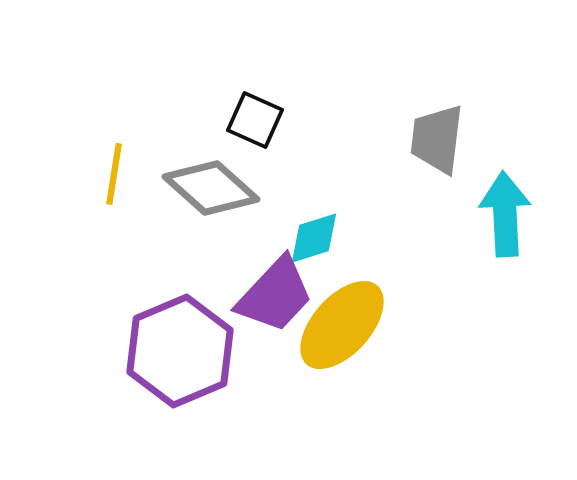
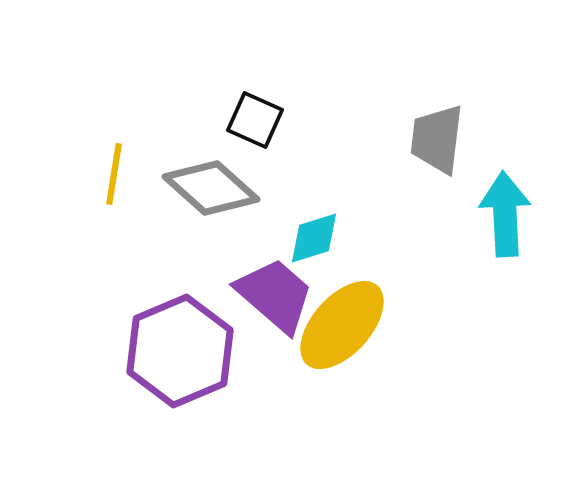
purple trapezoid: rotated 92 degrees counterclockwise
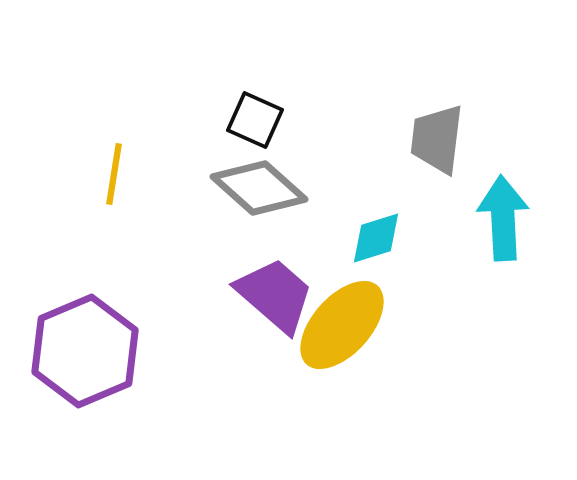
gray diamond: moved 48 px right
cyan arrow: moved 2 px left, 4 px down
cyan diamond: moved 62 px right
purple hexagon: moved 95 px left
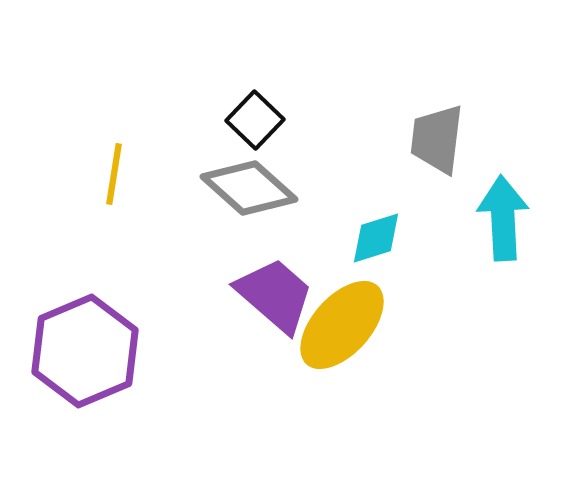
black square: rotated 20 degrees clockwise
gray diamond: moved 10 px left
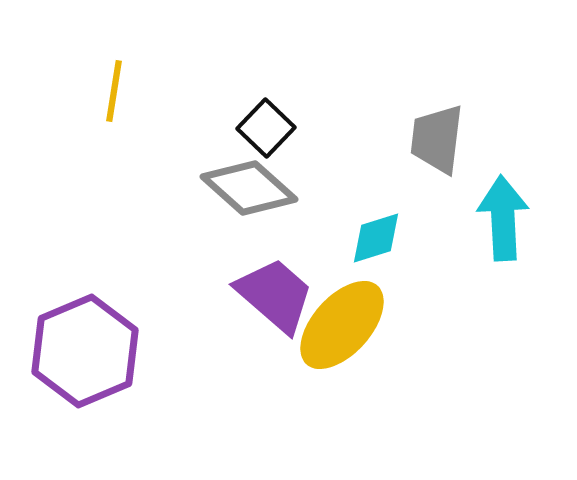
black square: moved 11 px right, 8 px down
yellow line: moved 83 px up
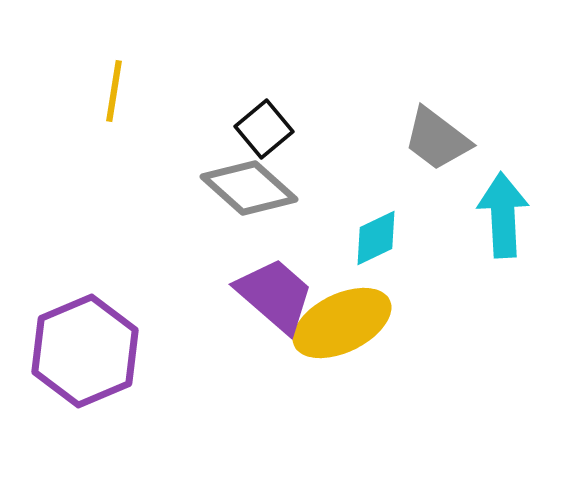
black square: moved 2 px left, 1 px down; rotated 6 degrees clockwise
gray trapezoid: rotated 60 degrees counterclockwise
cyan arrow: moved 3 px up
cyan diamond: rotated 8 degrees counterclockwise
yellow ellipse: moved 2 px up; rotated 22 degrees clockwise
